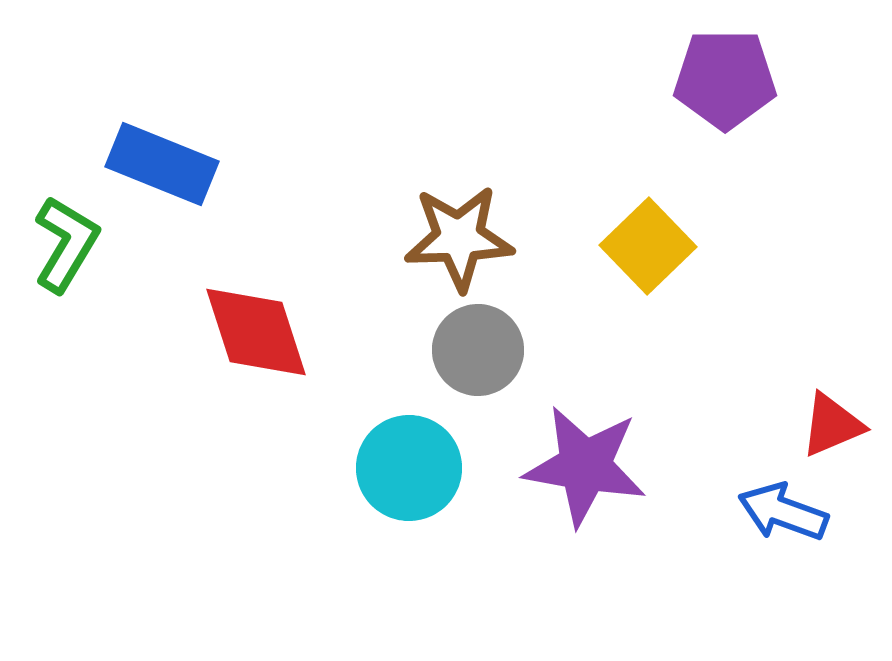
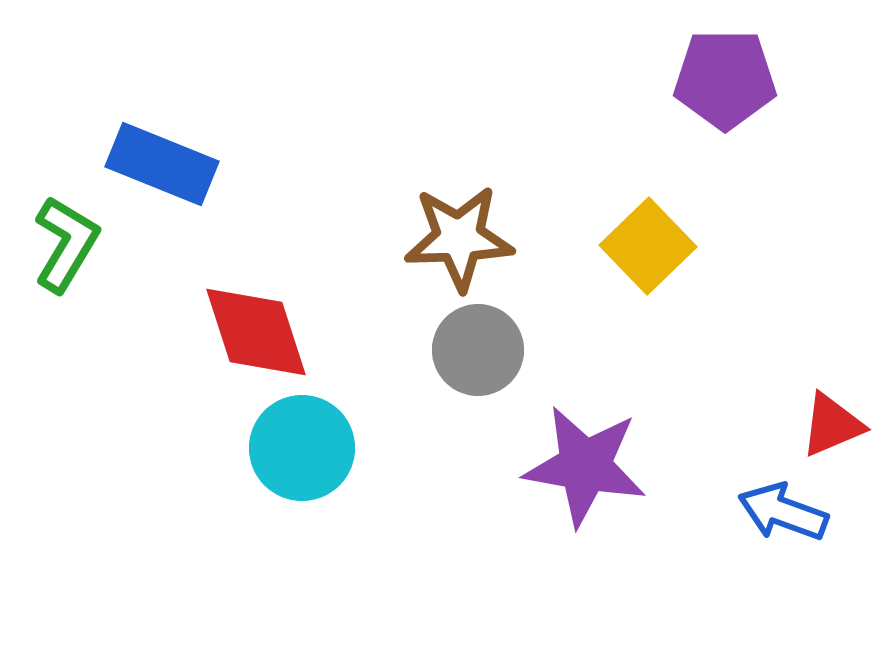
cyan circle: moved 107 px left, 20 px up
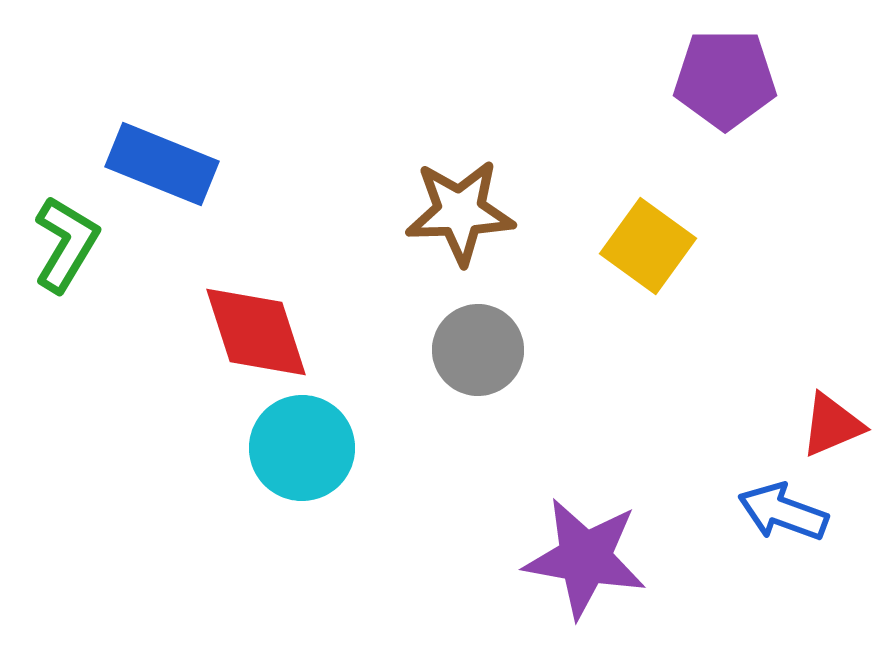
brown star: moved 1 px right, 26 px up
yellow square: rotated 10 degrees counterclockwise
purple star: moved 92 px down
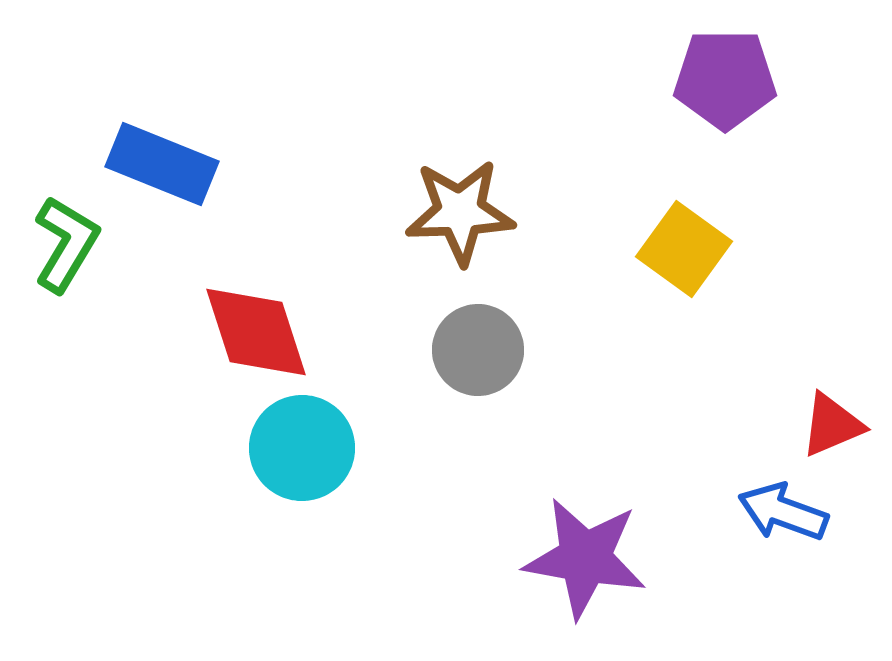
yellow square: moved 36 px right, 3 px down
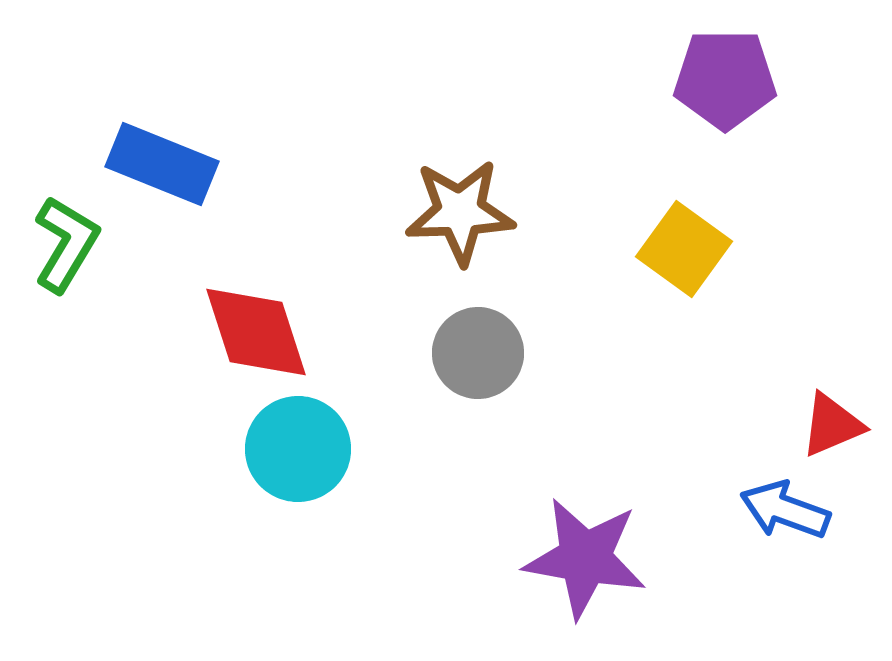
gray circle: moved 3 px down
cyan circle: moved 4 px left, 1 px down
blue arrow: moved 2 px right, 2 px up
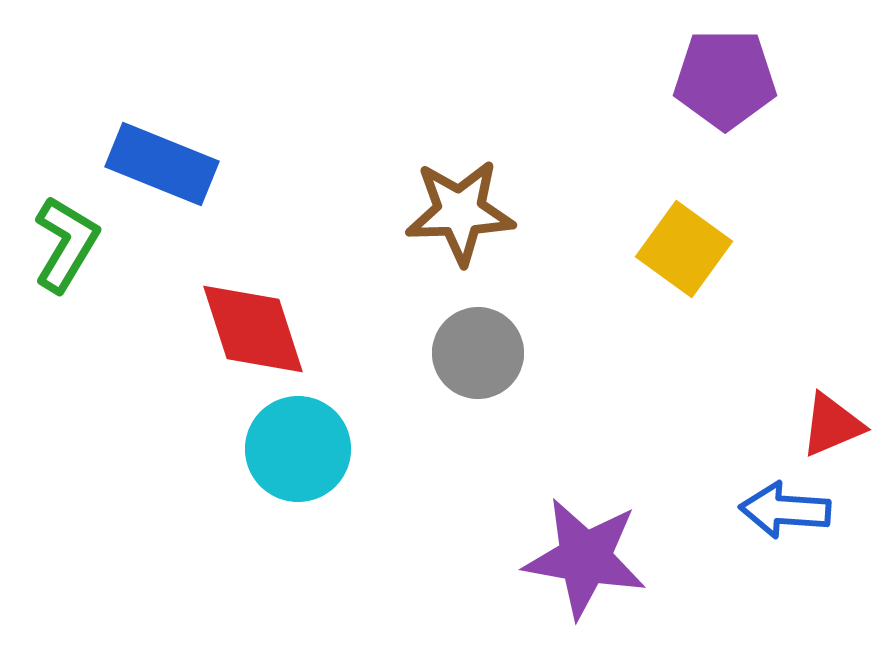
red diamond: moved 3 px left, 3 px up
blue arrow: rotated 16 degrees counterclockwise
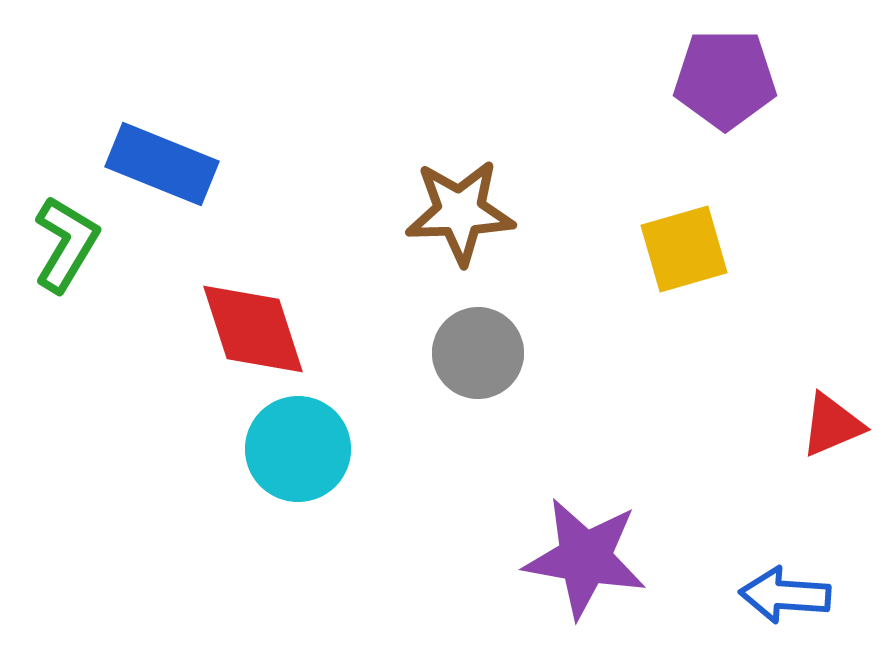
yellow square: rotated 38 degrees clockwise
blue arrow: moved 85 px down
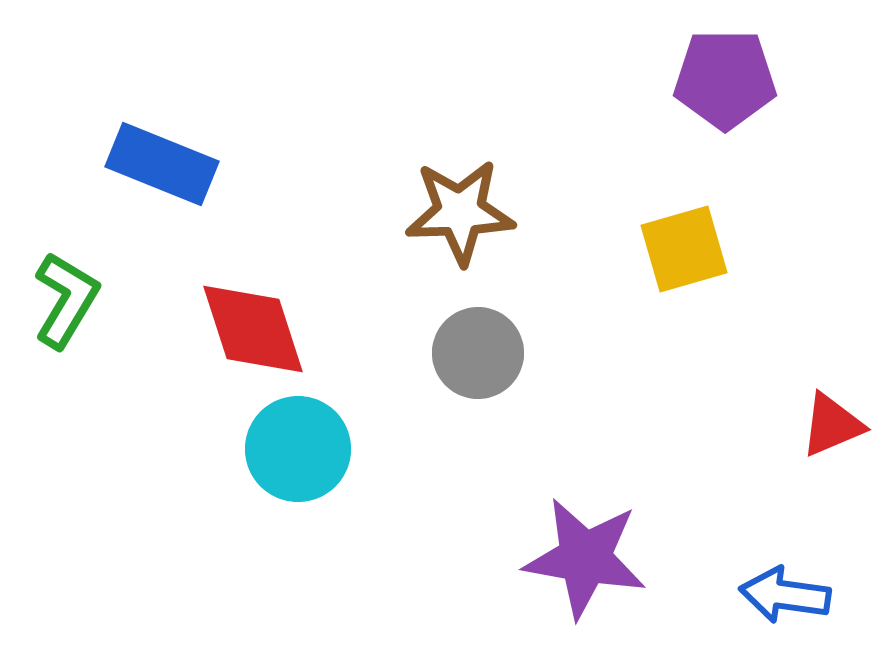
green L-shape: moved 56 px down
blue arrow: rotated 4 degrees clockwise
